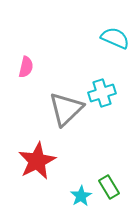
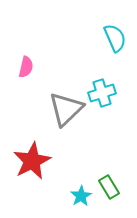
cyan semicircle: rotated 44 degrees clockwise
red star: moved 5 px left
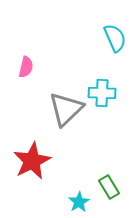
cyan cross: rotated 20 degrees clockwise
cyan star: moved 2 px left, 6 px down
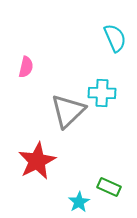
gray triangle: moved 2 px right, 2 px down
red star: moved 5 px right
green rectangle: rotated 35 degrees counterclockwise
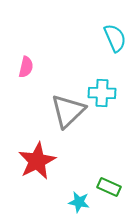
cyan star: rotated 30 degrees counterclockwise
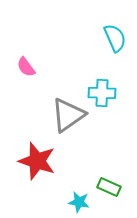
pink semicircle: rotated 130 degrees clockwise
gray triangle: moved 4 px down; rotated 9 degrees clockwise
red star: rotated 27 degrees counterclockwise
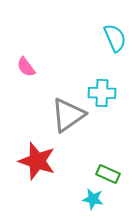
green rectangle: moved 1 px left, 13 px up
cyan star: moved 14 px right, 3 px up
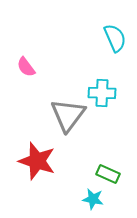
gray triangle: rotated 18 degrees counterclockwise
